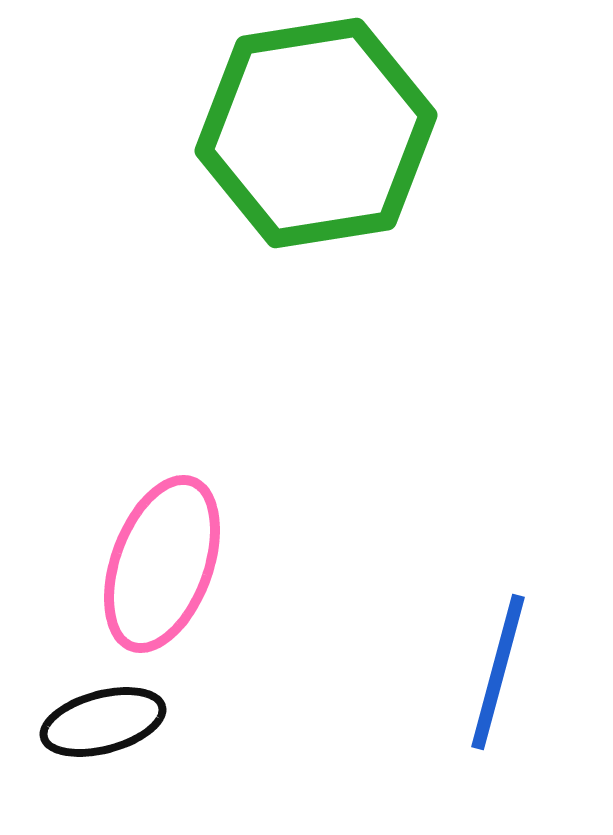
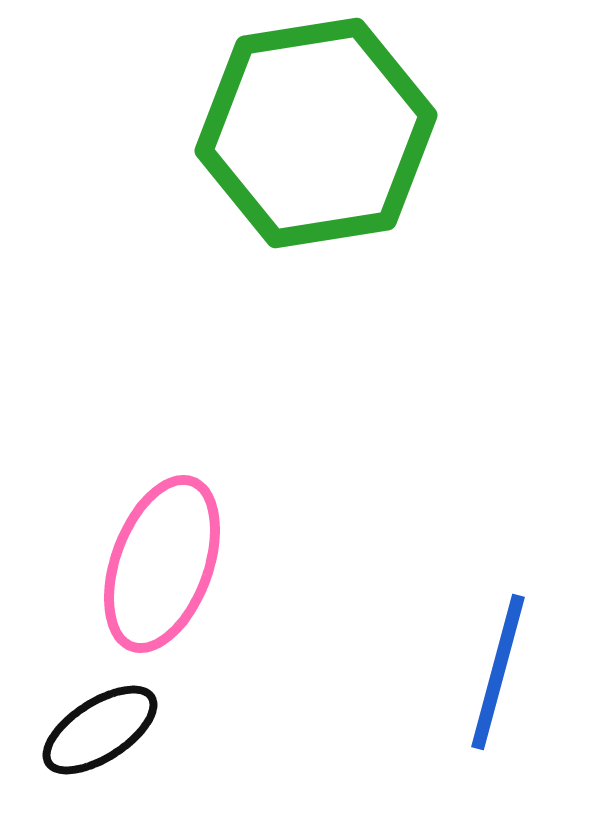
black ellipse: moved 3 px left, 8 px down; rotated 18 degrees counterclockwise
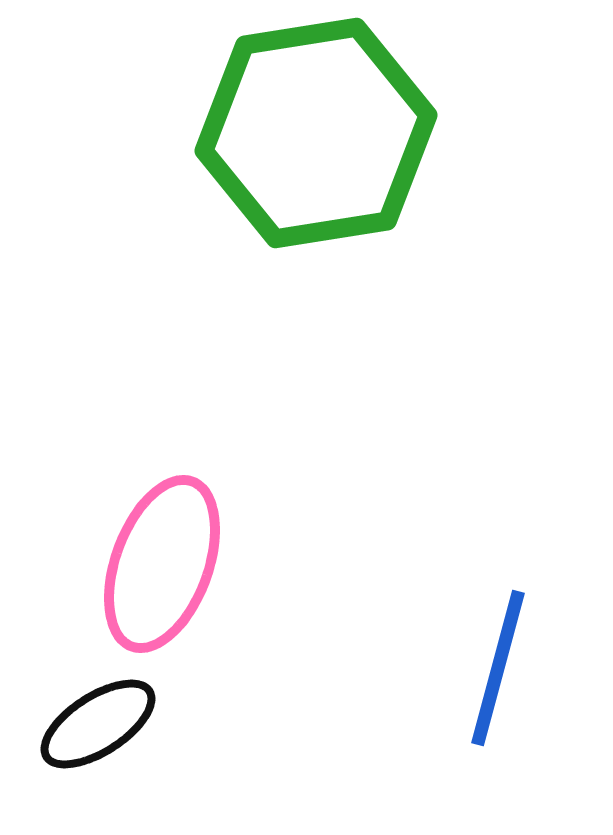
blue line: moved 4 px up
black ellipse: moved 2 px left, 6 px up
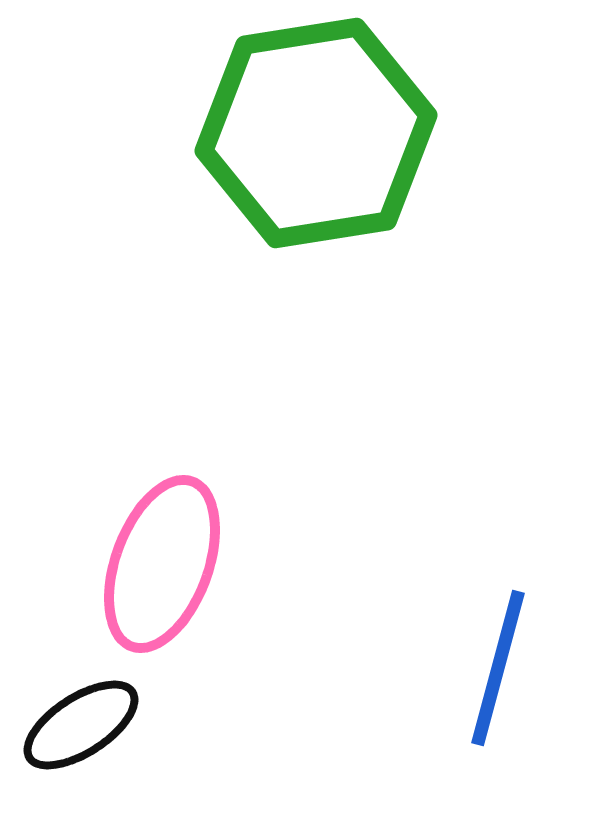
black ellipse: moved 17 px left, 1 px down
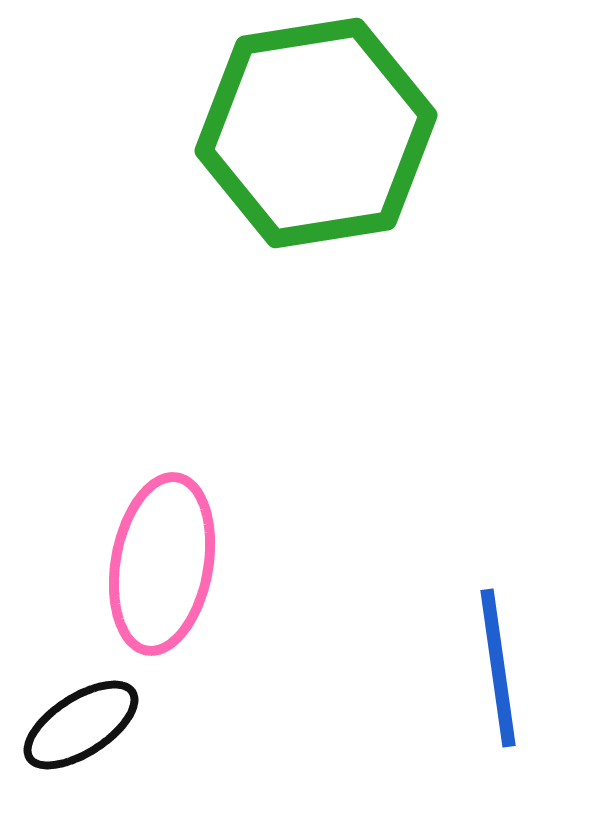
pink ellipse: rotated 10 degrees counterclockwise
blue line: rotated 23 degrees counterclockwise
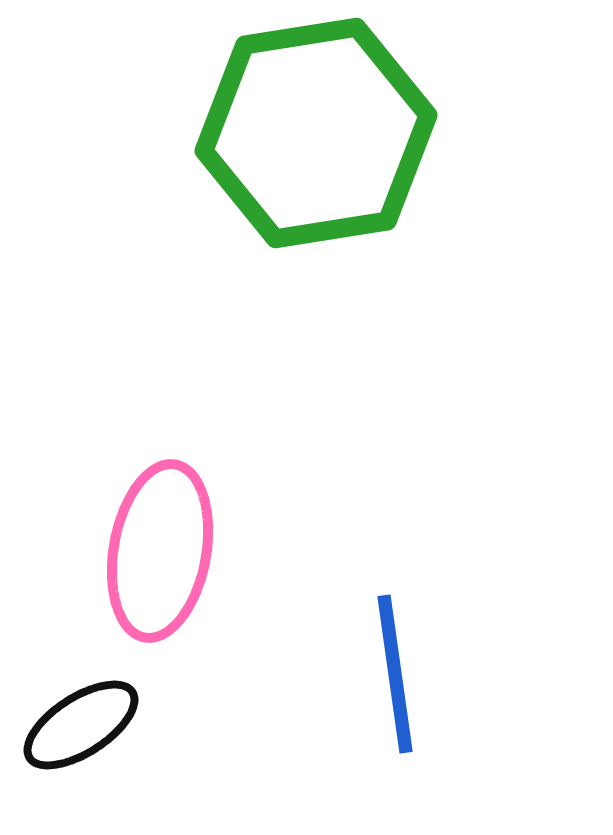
pink ellipse: moved 2 px left, 13 px up
blue line: moved 103 px left, 6 px down
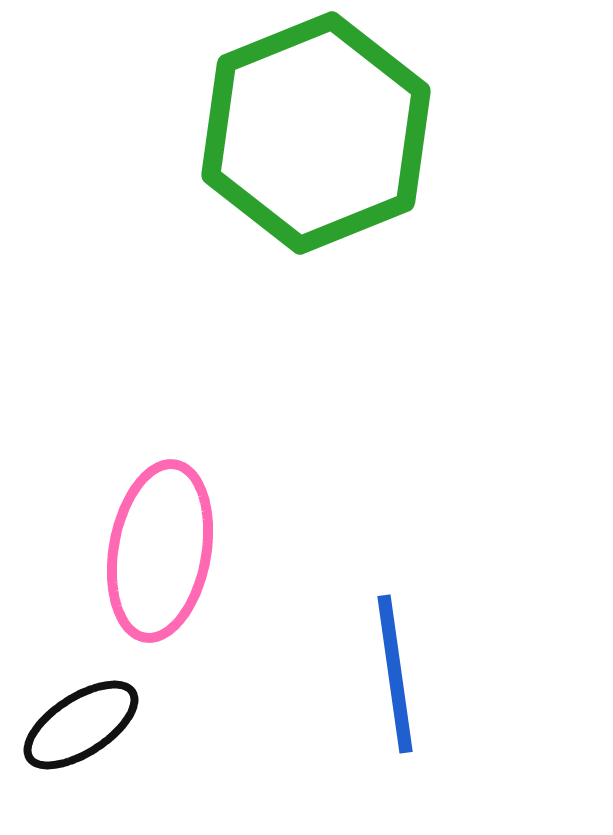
green hexagon: rotated 13 degrees counterclockwise
